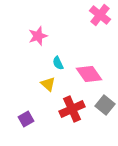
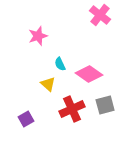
cyan semicircle: moved 2 px right, 1 px down
pink diamond: rotated 20 degrees counterclockwise
gray square: rotated 36 degrees clockwise
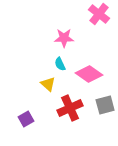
pink cross: moved 1 px left, 1 px up
pink star: moved 26 px right, 2 px down; rotated 18 degrees clockwise
red cross: moved 2 px left, 1 px up
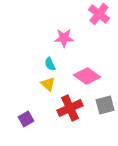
cyan semicircle: moved 10 px left
pink diamond: moved 2 px left, 2 px down
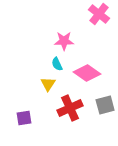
pink star: moved 3 px down
cyan semicircle: moved 7 px right
pink diamond: moved 3 px up
yellow triangle: rotated 21 degrees clockwise
purple square: moved 2 px left, 1 px up; rotated 21 degrees clockwise
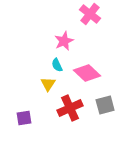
pink cross: moved 9 px left
pink star: rotated 24 degrees counterclockwise
cyan semicircle: moved 1 px down
pink diamond: rotated 8 degrees clockwise
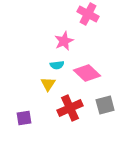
pink cross: moved 2 px left; rotated 10 degrees counterclockwise
cyan semicircle: rotated 72 degrees counterclockwise
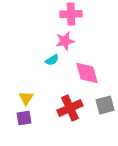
pink cross: moved 17 px left; rotated 30 degrees counterclockwise
pink star: moved 1 px right; rotated 12 degrees clockwise
cyan semicircle: moved 5 px left, 5 px up; rotated 24 degrees counterclockwise
pink diamond: rotated 32 degrees clockwise
yellow triangle: moved 22 px left, 14 px down
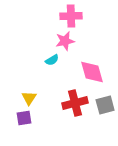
pink cross: moved 2 px down
pink diamond: moved 5 px right, 1 px up
yellow triangle: moved 3 px right
red cross: moved 5 px right, 5 px up; rotated 10 degrees clockwise
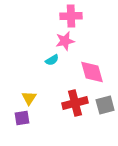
purple square: moved 2 px left
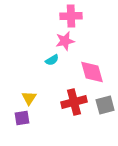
red cross: moved 1 px left, 1 px up
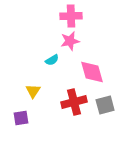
pink star: moved 5 px right
yellow triangle: moved 4 px right, 7 px up
purple square: moved 1 px left
